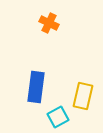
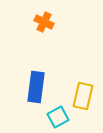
orange cross: moved 5 px left, 1 px up
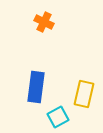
yellow rectangle: moved 1 px right, 2 px up
